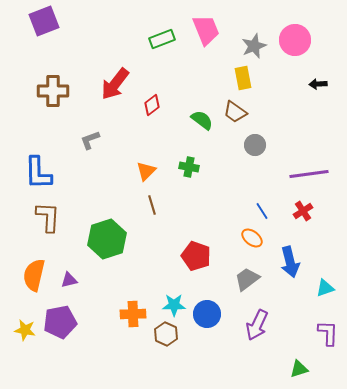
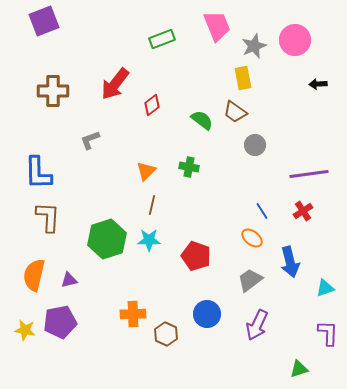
pink trapezoid: moved 11 px right, 4 px up
brown line: rotated 30 degrees clockwise
gray trapezoid: moved 3 px right, 1 px down
cyan star: moved 25 px left, 65 px up
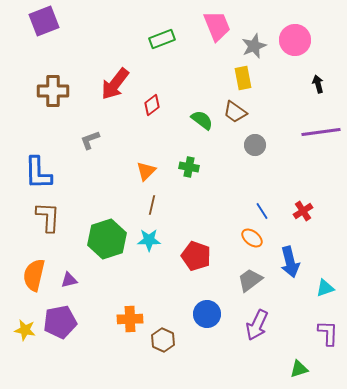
black arrow: rotated 78 degrees clockwise
purple line: moved 12 px right, 42 px up
orange cross: moved 3 px left, 5 px down
brown hexagon: moved 3 px left, 6 px down
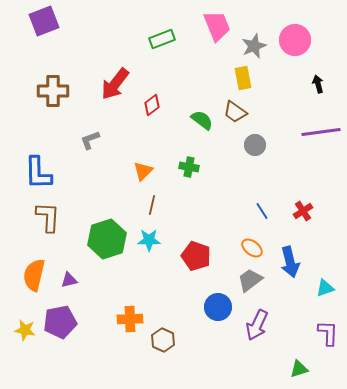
orange triangle: moved 3 px left
orange ellipse: moved 10 px down
blue circle: moved 11 px right, 7 px up
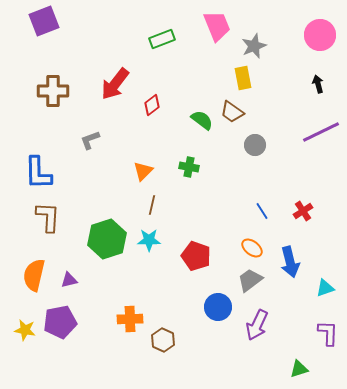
pink circle: moved 25 px right, 5 px up
brown trapezoid: moved 3 px left
purple line: rotated 18 degrees counterclockwise
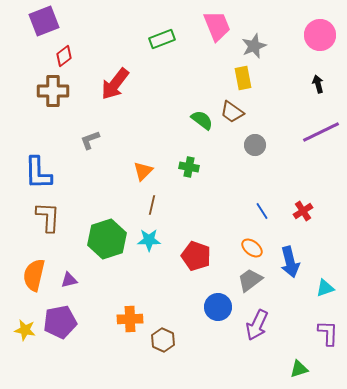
red diamond: moved 88 px left, 49 px up
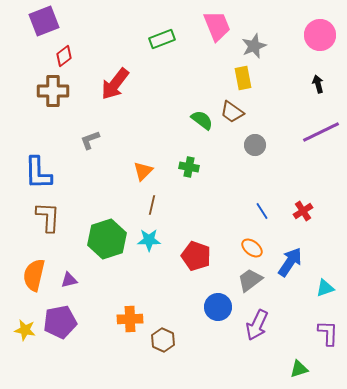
blue arrow: rotated 132 degrees counterclockwise
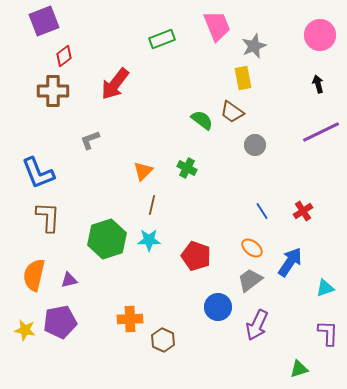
green cross: moved 2 px left, 1 px down; rotated 18 degrees clockwise
blue L-shape: rotated 21 degrees counterclockwise
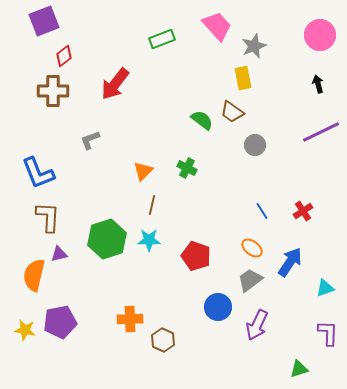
pink trapezoid: rotated 20 degrees counterclockwise
purple triangle: moved 10 px left, 26 px up
